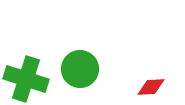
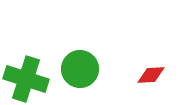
red diamond: moved 12 px up
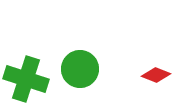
red diamond: moved 5 px right; rotated 24 degrees clockwise
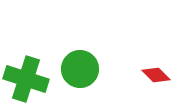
red diamond: rotated 24 degrees clockwise
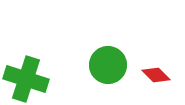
green circle: moved 28 px right, 4 px up
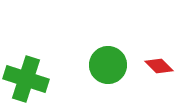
red diamond: moved 3 px right, 9 px up
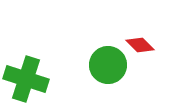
red diamond: moved 19 px left, 21 px up
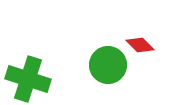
green cross: moved 2 px right
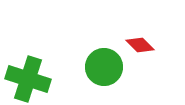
green circle: moved 4 px left, 2 px down
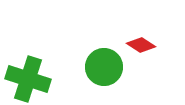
red diamond: moved 1 px right; rotated 12 degrees counterclockwise
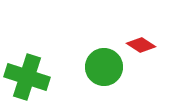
green cross: moved 1 px left, 2 px up
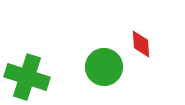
red diamond: moved 1 px up; rotated 52 degrees clockwise
